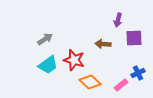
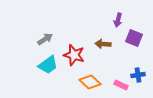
purple square: rotated 24 degrees clockwise
red star: moved 5 px up
blue cross: moved 2 px down; rotated 16 degrees clockwise
pink rectangle: rotated 64 degrees clockwise
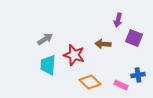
cyan trapezoid: rotated 130 degrees clockwise
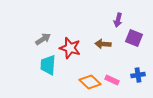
gray arrow: moved 2 px left
red star: moved 4 px left, 7 px up
pink rectangle: moved 9 px left, 5 px up
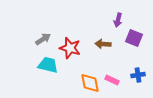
cyan trapezoid: rotated 100 degrees clockwise
orange diamond: moved 1 px down; rotated 35 degrees clockwise
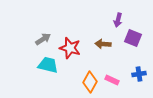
purple square: moved 1 px left
blue cross: moved 1 px right, 1 px up
orange diamond: moved 1 px up; rotated 40 degrees clockwise
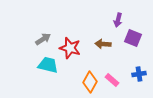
pink rectangle: rotated 16 degrees clockwise
